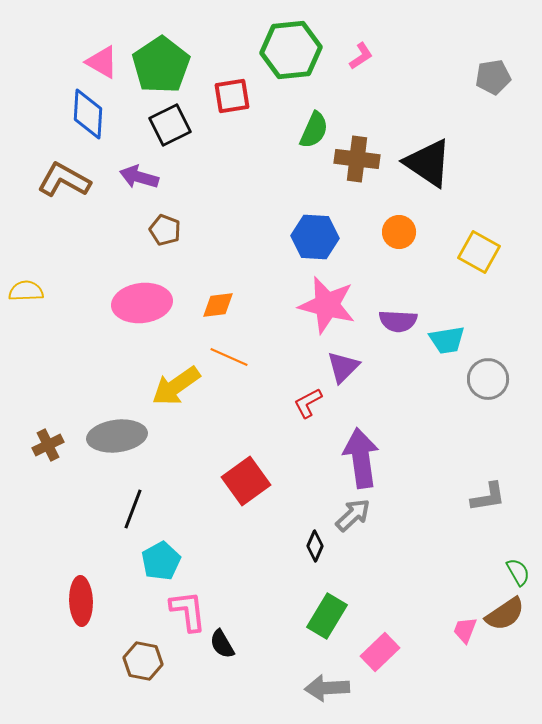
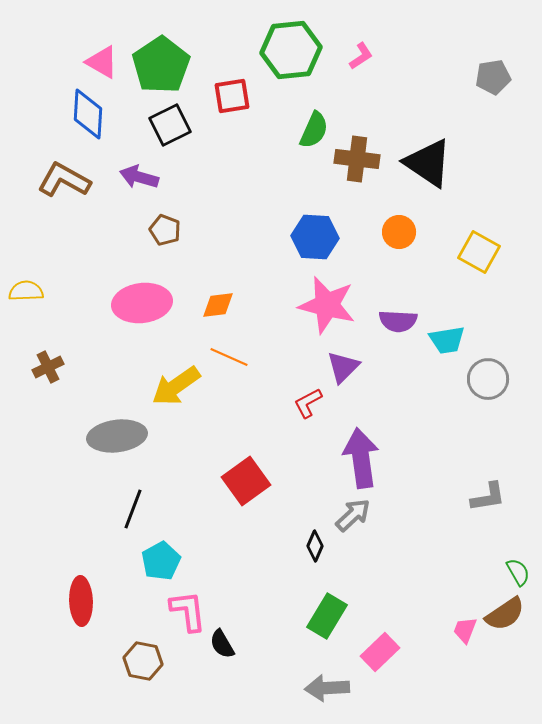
brown cross at (48, 445): moved 78 px up
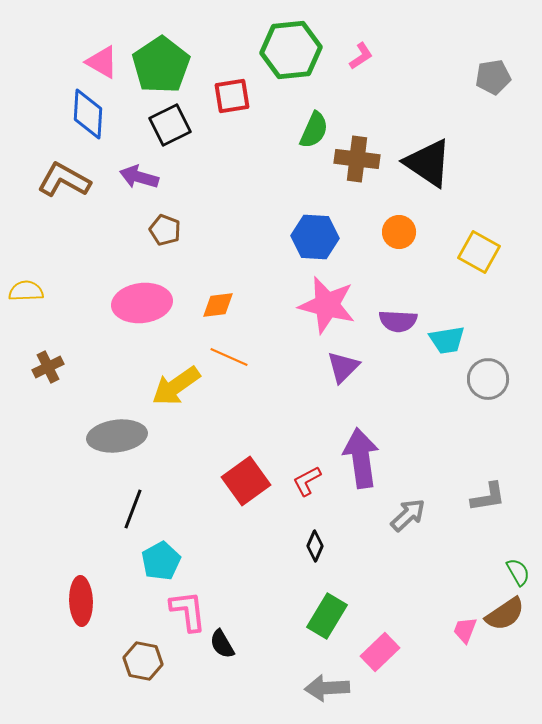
red L-shape at (308, 403): moved 1 px left, 78 px down
gray arrow at (353, 515): moved 55 px right
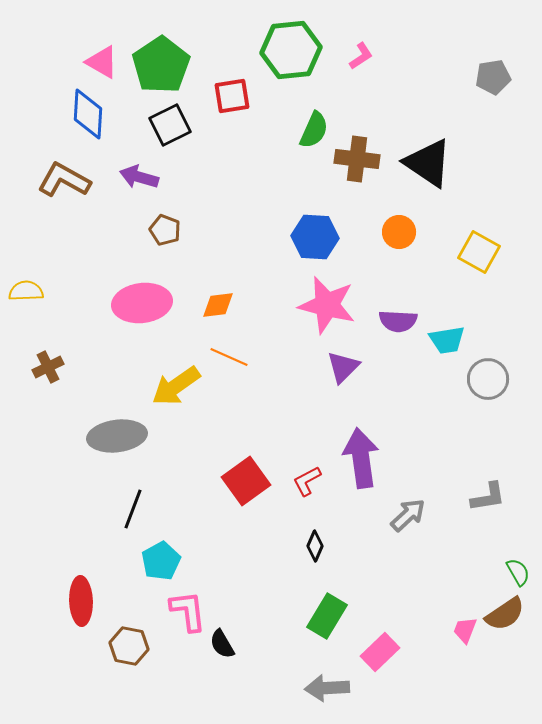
brown hexagon at (143, 661): moved 14 px left, 15 px up
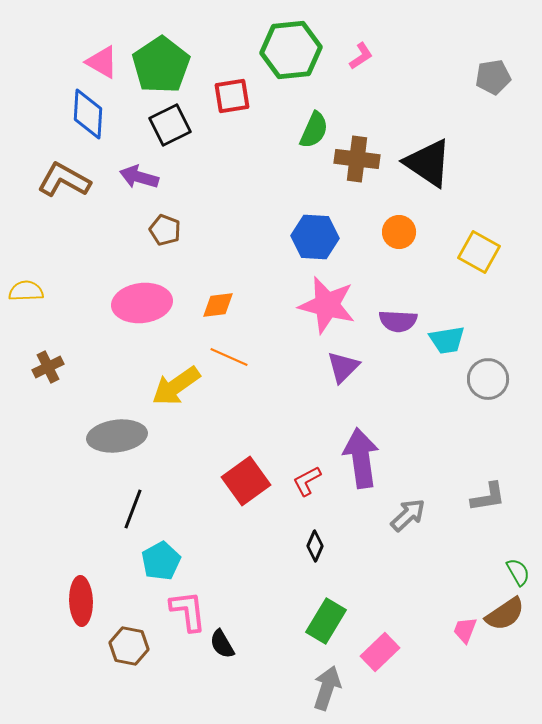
green rectangle at (327, 616): moved 1 px left, 5 px down
gray arrow at (327, 688): rotated 111 degrees clockwise
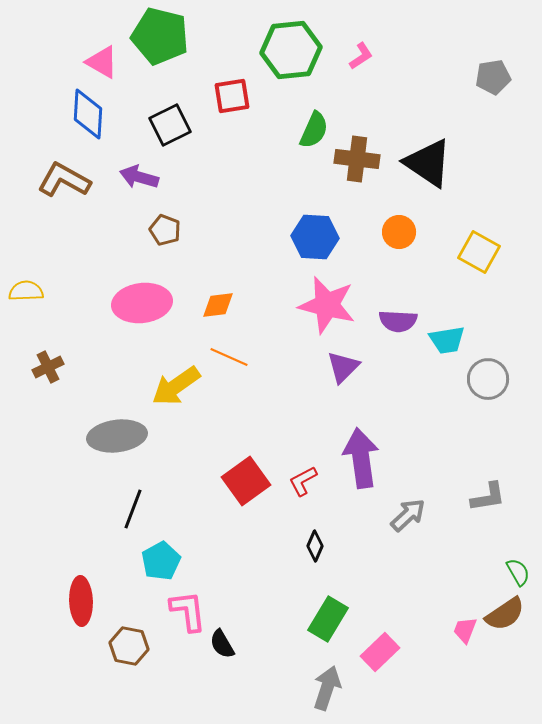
green pentagon at (161, 65): moved 1 px left, 29 px up; rotated 24 degrees counterclockwise
red L-shape at (307, 481): moved 4 px left
green rectangle at (326, 621): moved 2 px right, 2 px up
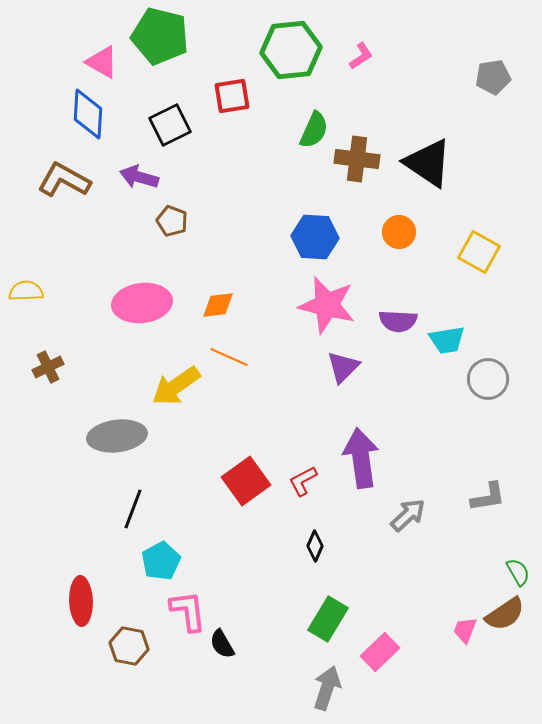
brown pentagon at (165, 230): moved 7 px right, 9 px up
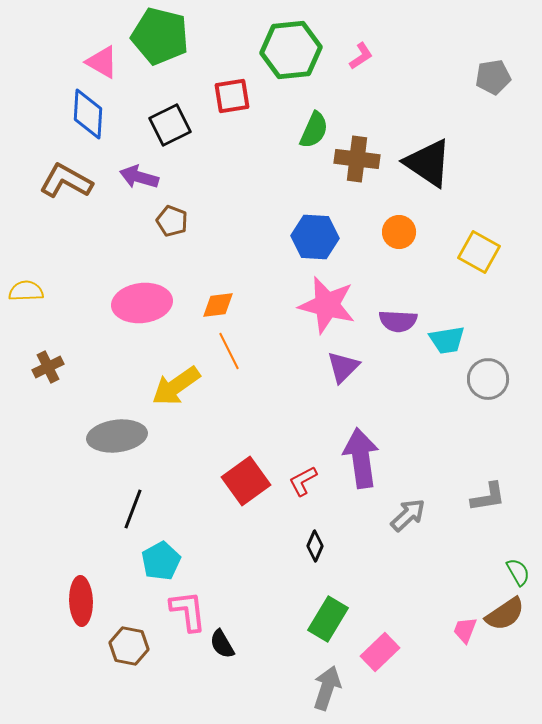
brown L-shape at (64, 180): moved 2 px right, 1 px down
orange line at (229, 357): moved 6 px up; rotated 39 degrees clockwise
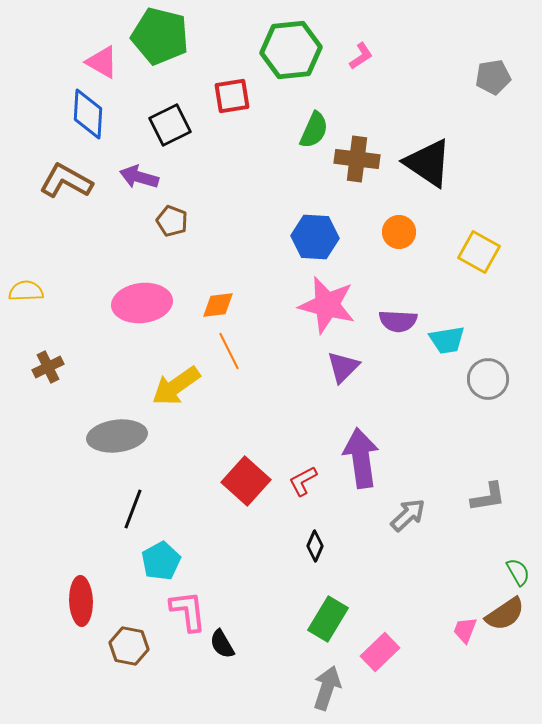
red square at (246, 481): rotated 12 degrees counterclockwise
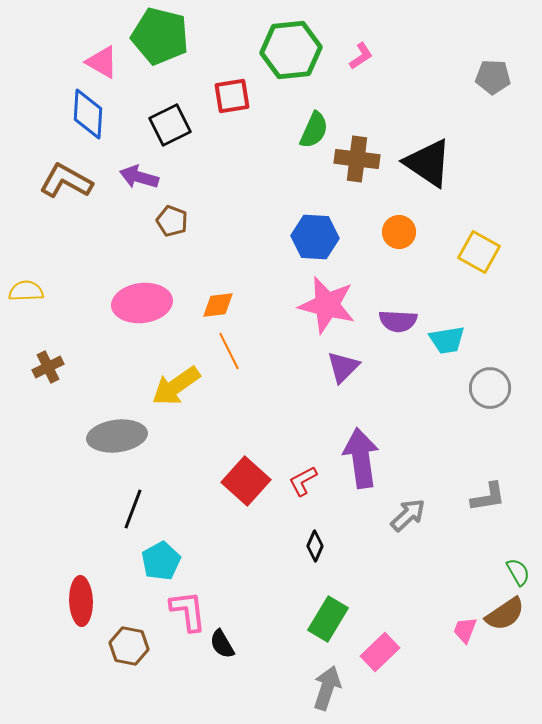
gray pentagon at (493, 77): rotated 12 degrees clockwise
gray circle at (488, 379): moved 2 px right, 9 px down
